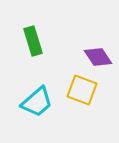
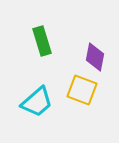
green rectangle: moved 9 px right
purple diamond: moved 3 px left; rotated 44 degrees clockwise
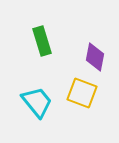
yellow square: moved 3 px down
cyan trapezoid: rotated 88 degrees counterclockwise
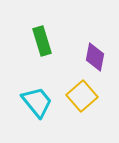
yellow square: moved 3 px down; rotated 28 degrees clockwise
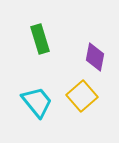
green rectangle: moved 2 px left, 2 px up
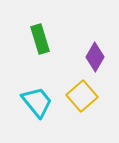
purple diamond: rotated 20 degrees clockwise
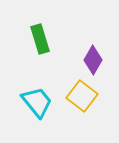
purple diamond: moved 2 px left, 3 px down
yellow square: rotated 12 degrees counterclockwise
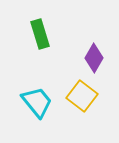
green rectangle: moved 5 px up
purple diamond: moved 1 px right, 2 px up
